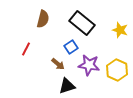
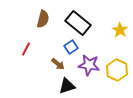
black rectangle: moved 4 px left
yellow star: rotated 14 degrees clockwise
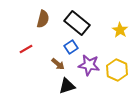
black rectangle: moved 1 px left
red line: rotated 32 degrees clockwise
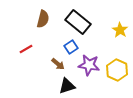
black rectangle: moved 1 px right, 1 px up
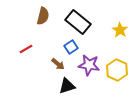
brown semicircle: moved 3 px up
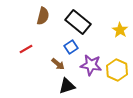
purple star: moved 2 px right
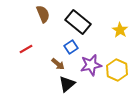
brown semicircle: moved 2 px up; rotated 36 degrees counterclockwise
purple star: rotated 20 degrees counterclockwise
black triangle: moved 2 px up; rotated 24 degrees counterclockwise
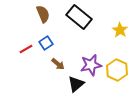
black rectangle: moved 1 px right, 5 px up
blue square: moved 25 px left, 4 px up
black triangle: moved 9 px right
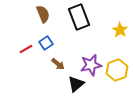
black rectangle: rotated 30 degrees clockwise
yellow hexagon: rotated 15 degrees clockwise
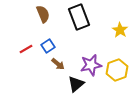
blue square: moved 2 px right, 3 px down
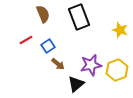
yellow star: rotated 14 degrees counterclockwise
red line: moved 9 px up
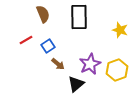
black rectangle: rotated 20 degrees clockwise
purple star: moved 1 px left, 1 px up; rotated 15 degrees counterclockwise
